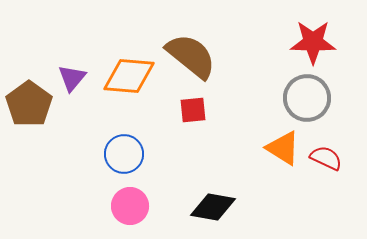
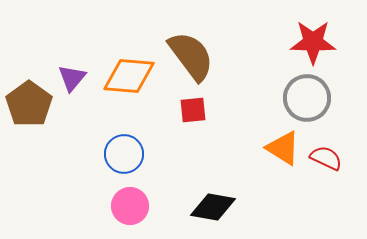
brown semicircle: rotated 14 degrees clockwise
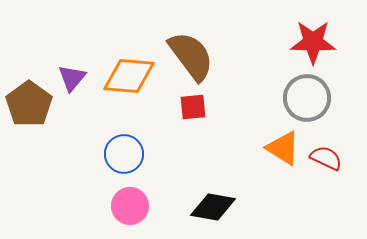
red square: moved 3 px up
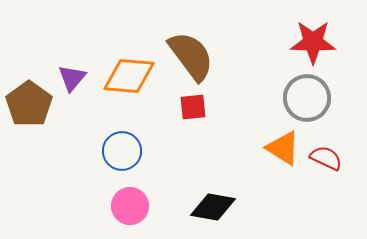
blue circle: moved 2 px left, 3 px up
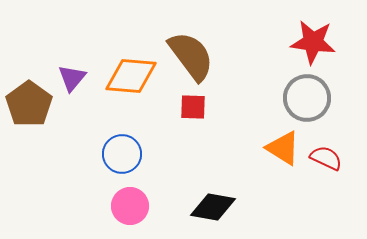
red star: rotated 6 degrees clockwise
orange diamond: moved 2 px right
red square: rotated 8 degrees clockwise
blue circle: moved 3 px down
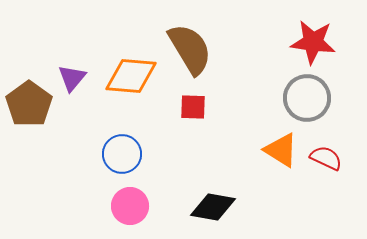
brown semicircle: moved 1 px left, 7 px up; rotated 6 degrees clockwise
orange triangle: moved 2 px left, 2 px down
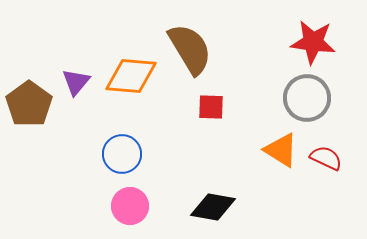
purple triangle: moved 4 px right, 4 px down
red square: moved 18 px right
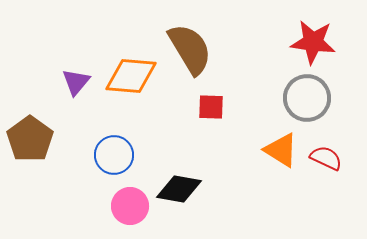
brown pentagon: moved 1 px right, 35 px down
blue circle: moved 8 px left, 1 px down
black diamond: moved 34 px left, 18 px up
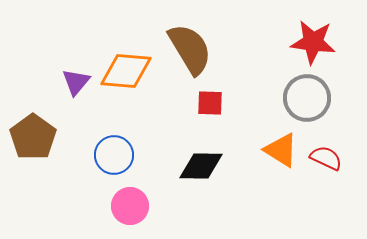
orange diamond: moved 5 px left, 5 px up
red square: moved 1 px left, 4 px up
brown pentagon: moved 3 px right, 2 px up
black diamond: moved 22 px right, 23 px up; rotated 9 degrees counterclockwise
